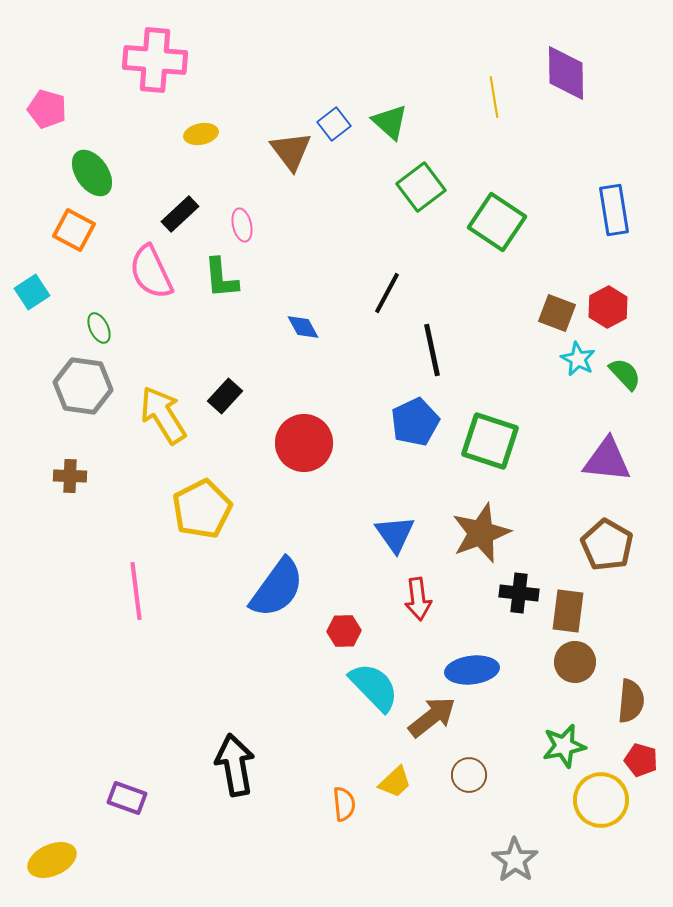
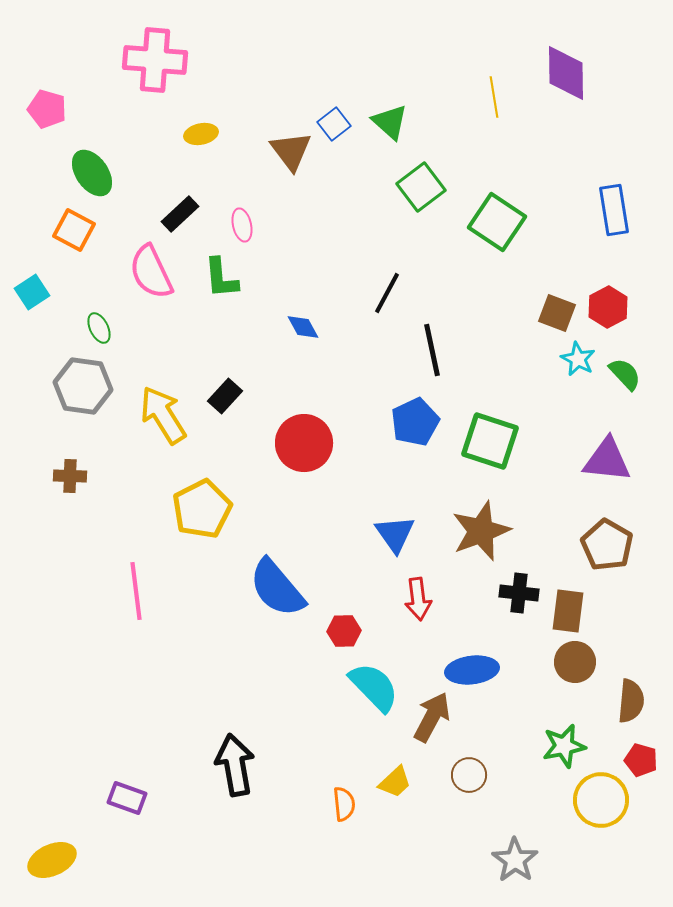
brown star at (481, 533): moved 2 px up
blue semicircle at (277, 588): rotated 104 degrees clockwise
brown arrow at (432, 717): rotated 24 degrees counterclockwise
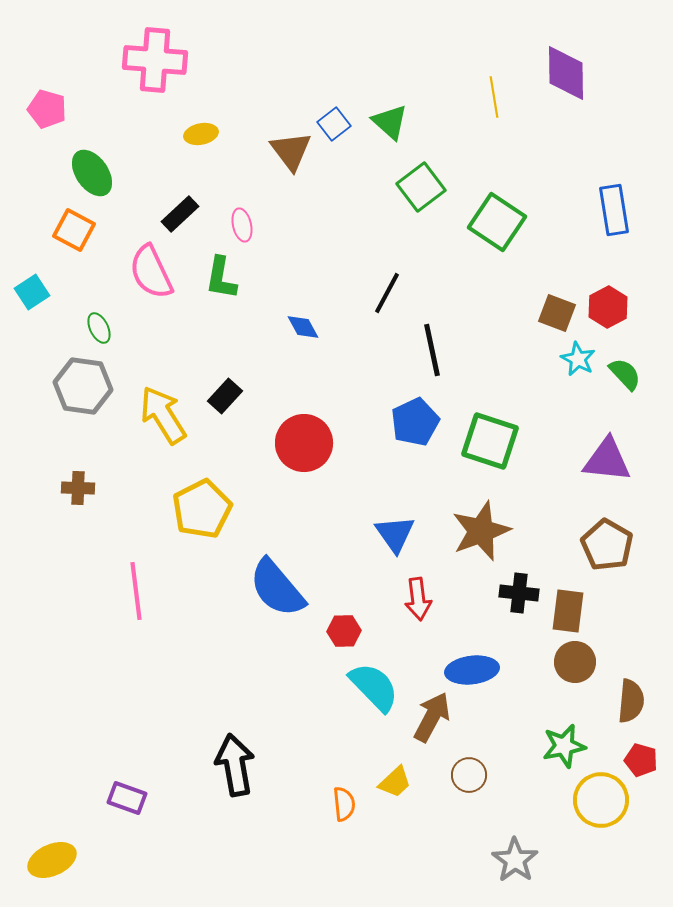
green L-shape at (221, 278): rotated 15 degrees clockwise
brown cross at (70, 476): moved 8 px right, 12 px down
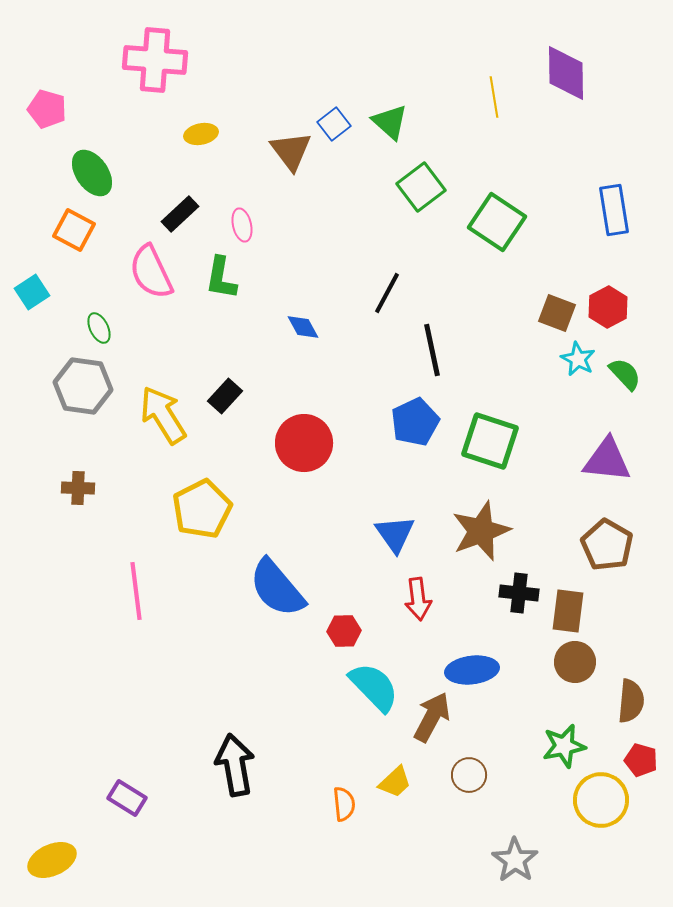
purple rectangle at (127, 798): rotated 12 degrees clockwise
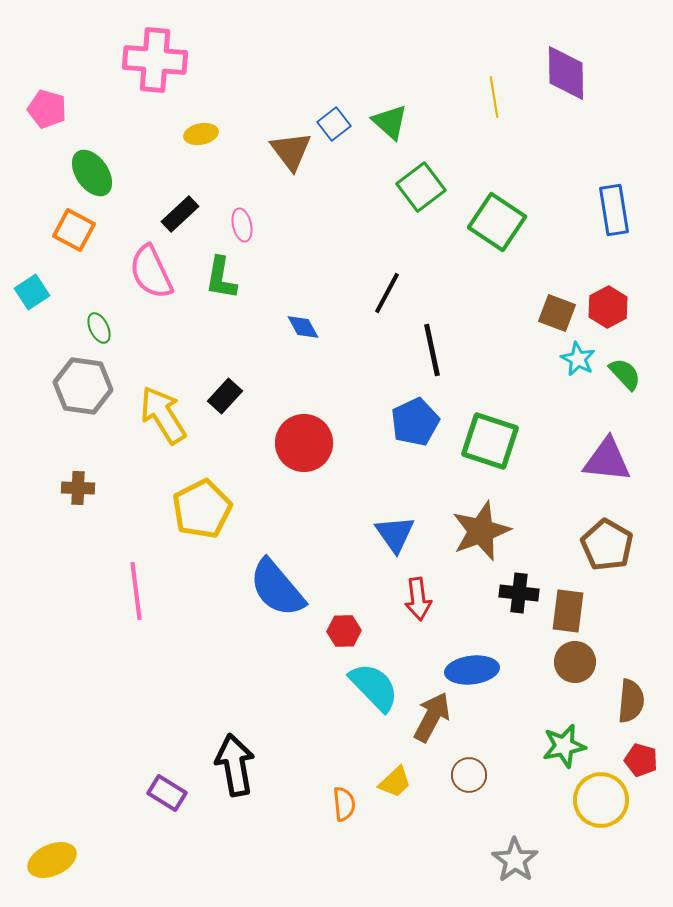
purple rectangle at (127, 798): moved 40 px right, 5 px up
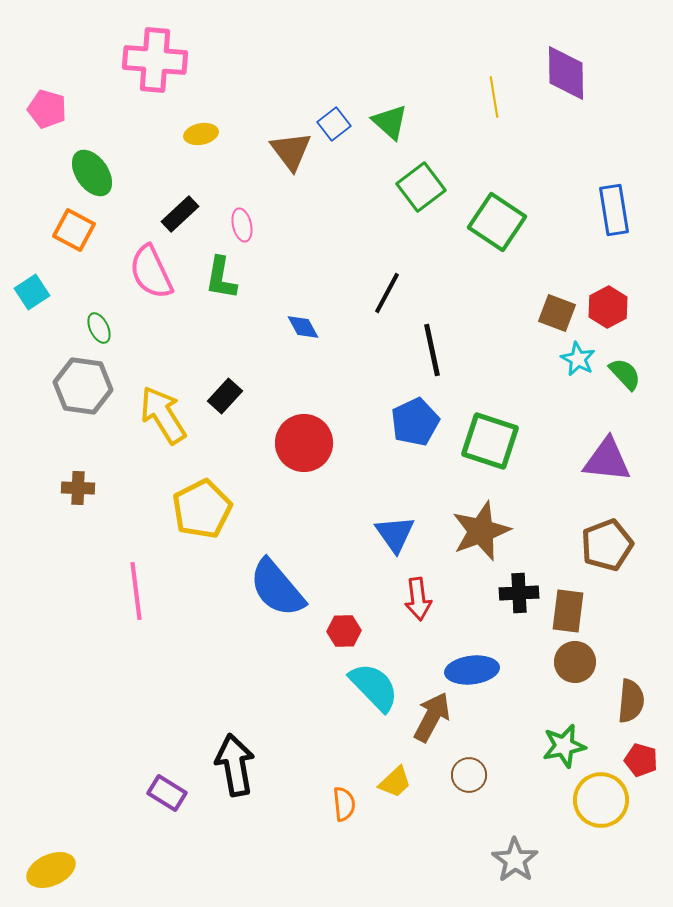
brown pentagon at (607, 545): rotated 21 degrees clockwise
black cross at (519, 593): rotated 9 degrees counterclockwise
yellow ellipse at (52, 860): moved 1 px left, 10 px down
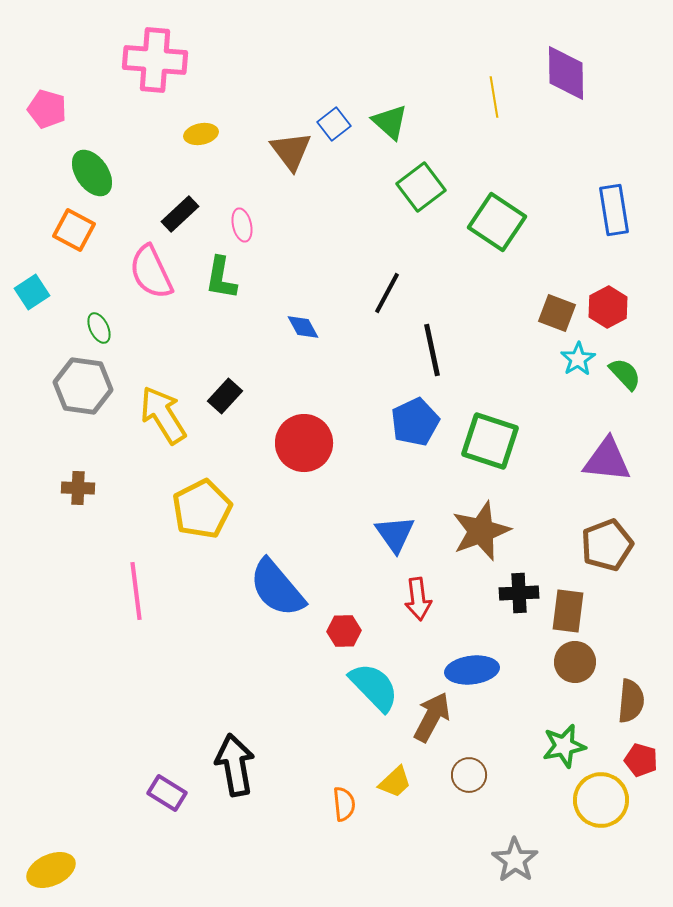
cyan star at (578, 359): rotated 12 degrees clockwise
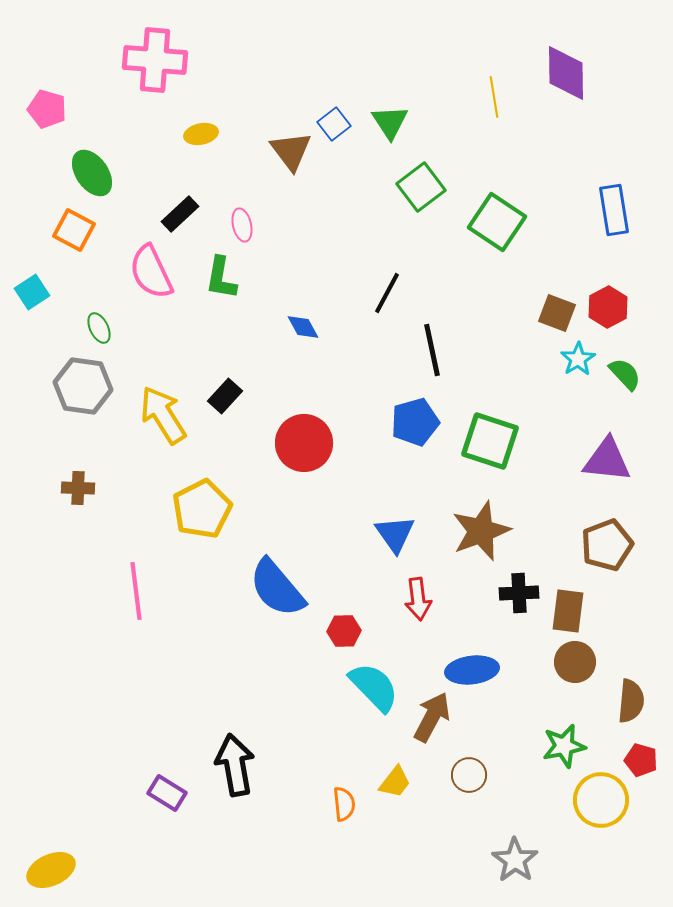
green triangle at (390, 122): rotated 15 degrees clockwise
blue pentagon at (415, 422): rotated 9 degrees clockwise
yellow trapezoid at (395, 782): rotated 9 degrees counterclockwise
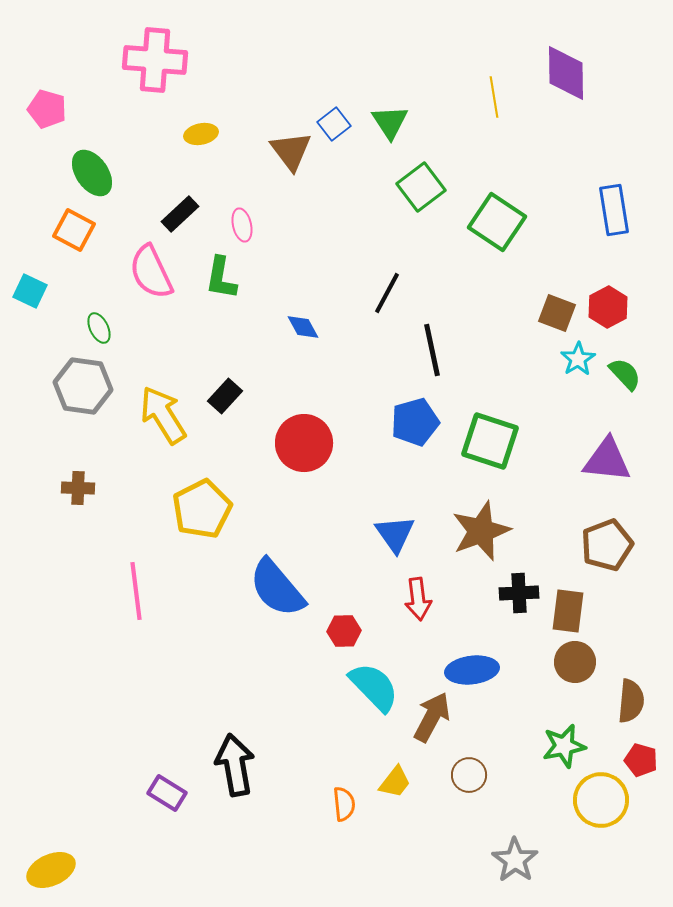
cyan square at (32, 292): moved 2 px left, 1 px up; rotated 32 degrees counterclockwise
